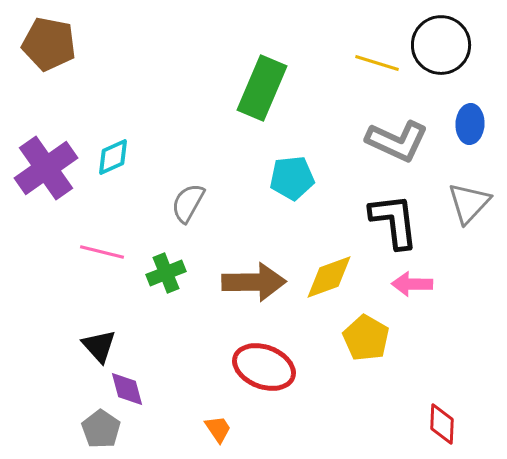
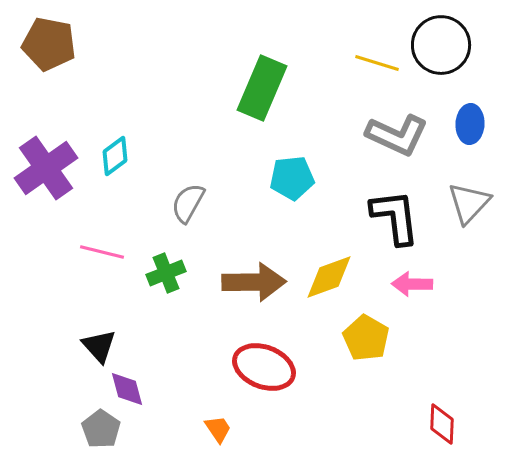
gray L-shape: moved 6 px up
cyan diamond: moved 2 px right, 1 px up; rotated 12 degrees counterclockwise
black L-shape: moved 1 px right, 4 px up
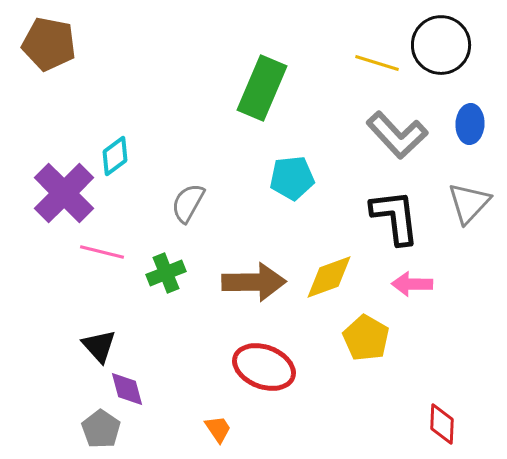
gray L-shape: rotated 22 degrees clockwise
purple cross: moved 18 px right, 25 px down; rotated 10 degrees counterclockwise
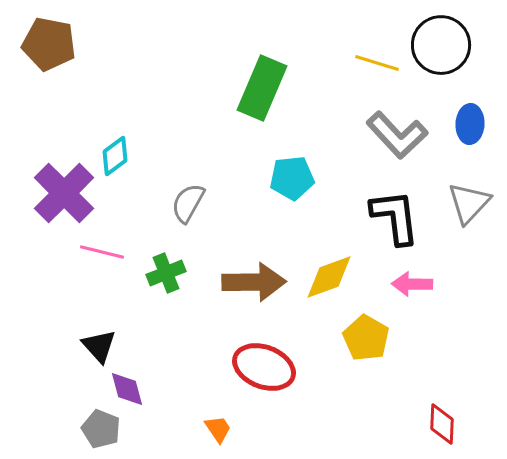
gray pentagon: rotated 12 degrees counterclockwise
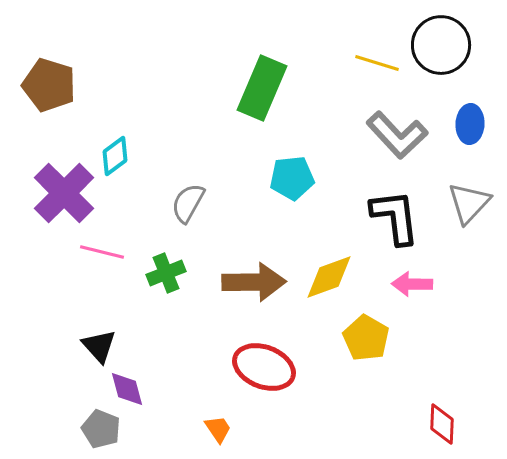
brown pentagon: moved 41 px down; rotated 6 degrees clockwise
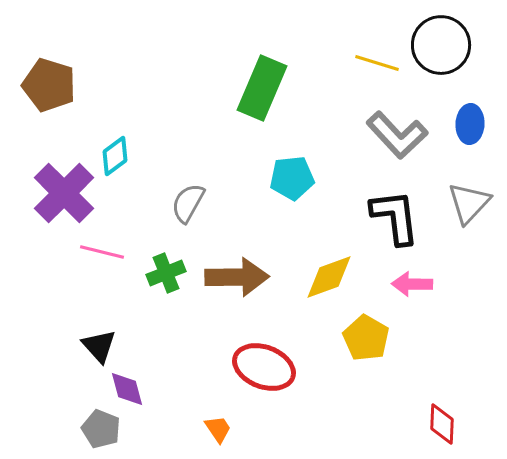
brown arrow: moved 17 px left, 5 px up
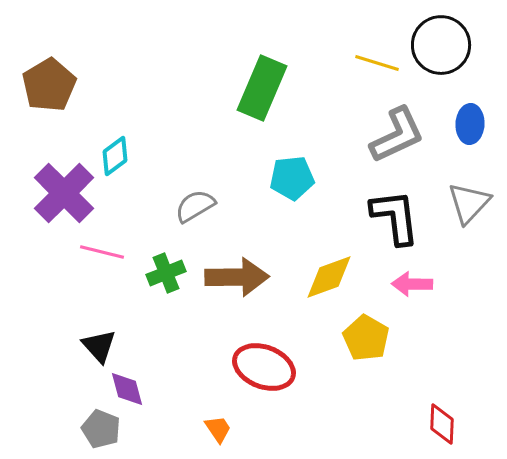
brown pentagon: rotated 24 degrees clockwise
gray L-shape: rotated 72 degrees counterclockwise
gray semicircle: moved 7 px right, 3 px down; rotated 30 degrees clockwise
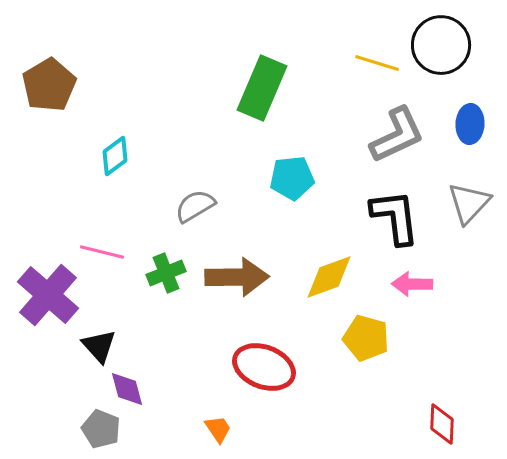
purple cross: moved 16 px left, 102 px down; rotated 4 degrees counterclockwise
yellow pentagon: rotated 15 degrees counterclockwise
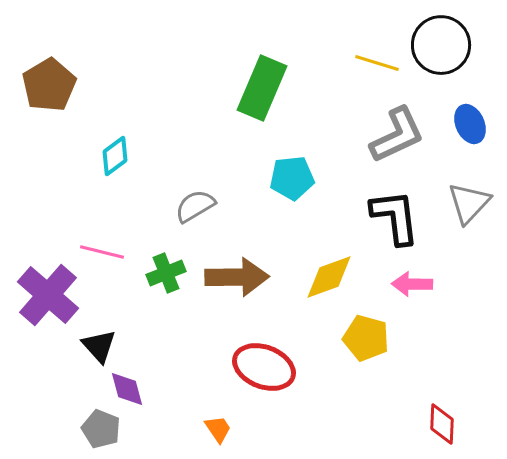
blue ellipse: rotated 27 degrees counterclockwise
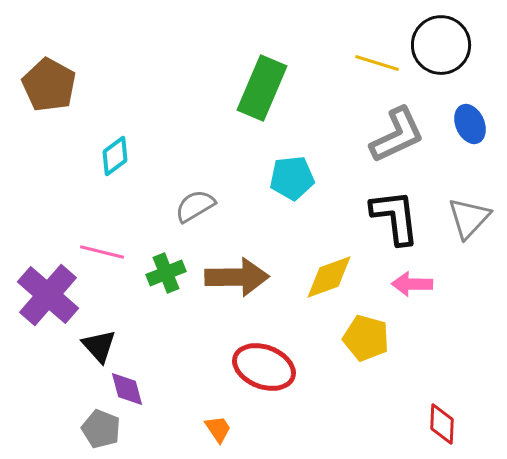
brown pentagon: rotated 12 degrees counterclockwise
gray triangle: moved 15 px down
